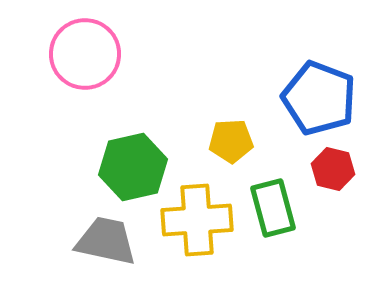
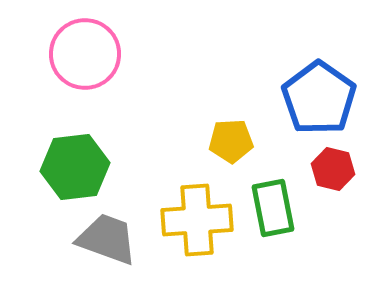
blue pentagon: rotated 14 degrees clockwise
green hexagon: moved 58 px left; rotated 6 degrees clockwise
green rectangle: rotated 4 degrees clockwise
gray trapezoid: moved 1 px right, 2 px up; rotated 8 degrees clockwise
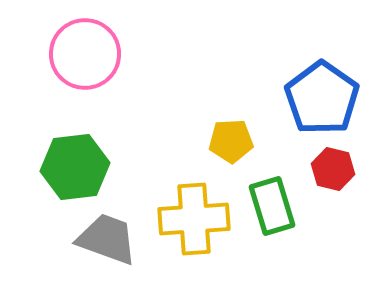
blue pentagon: moved 3 px right
green rectangle: moved 1 px left, 2 px up; rotated 6 degrees counterclockwise
yellow cross: moved 3 px left, 1 px up
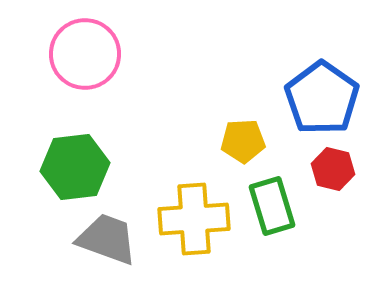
yellow pentagon: moved 12 px right
